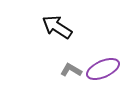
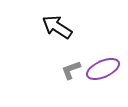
gray L-shape: rotated 50 degrees counterclockwise
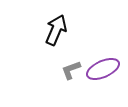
black arrow: moved 1 px left, 3 px down; rotated 80 degrees clockwise
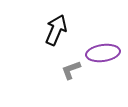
purple ellipse: moved 16 px up; rotated 16 degrees clockwise
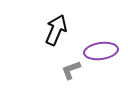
purple ellipse: moved 2 px left, 2 px up
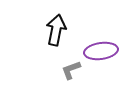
black arrow: rotated 12 degrees counterclockwise
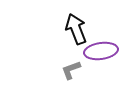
black arrow: moved 20 px right, 1 px up; rotated 32 degrees counterclockwise
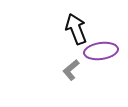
gray L-shape: rotated 20 degrees counterclockwise
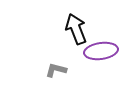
gray L-shape: moved 15 px left; rotated 55 degrees clockwise
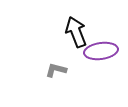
black arrow: moved 3 px down
